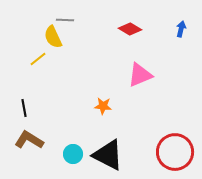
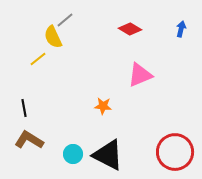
gray line: rotated 42 degrees counterclockwise
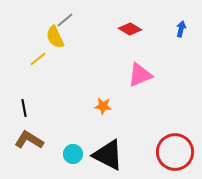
yellow semicircle: moved 2 px right
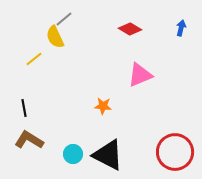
gray line: moved 1 px left, 1 px up
blue arrow: moved 1 px up
yellow line: moved 4 px left
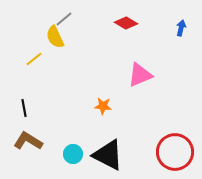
red diamond: moved 4 px left, 6 px up
brown L-shape: moved 1 px left, 1 px down
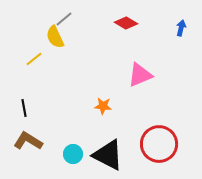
red circle: moved 16 px left, 8 px up
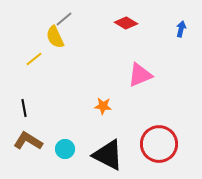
blue arrow: moved 1 px down
cyan circle: moved 8 px left, 5 px up
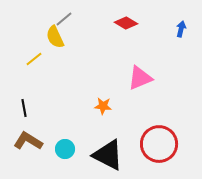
pink triangle: moved 3 px down
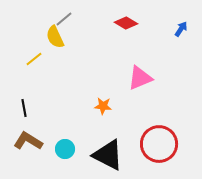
blue arrow: rotated 21 degrees clockwise
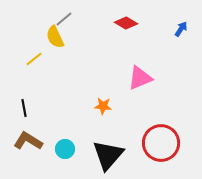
red circle: moved 2 px right, 1 px up
black triangle: rotated 44 degrees clockwise
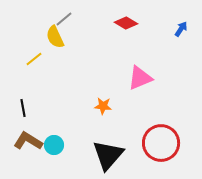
black line: moved 1 px left
cyan circle: moved 11 px left, 4 px up
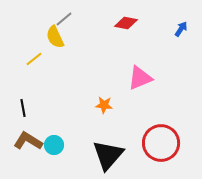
red diamond: rotated 20 degrees counterclockwise
orange star: moved 1 px right, 1 px up
